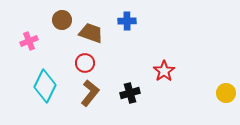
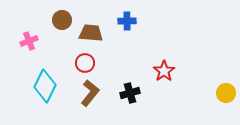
brown trapezoid: rotated 15 degrees counterclockwise
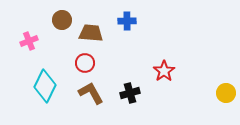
brown L-shape: moved 1 px right; rotated 68 degrees counterclockwise
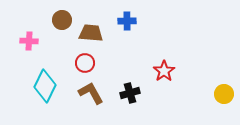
pink cross: rotated 24 degrees clockwise
yellow circle: moved 2 px left, 1 px down
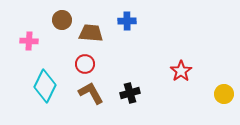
red circle: moved 1 px down
red star: moved 17 px right
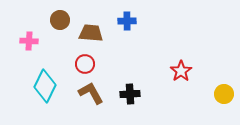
brown circle: moved 2 px left
black cross: moved 1 px down; rotated 12 degrees clockwise
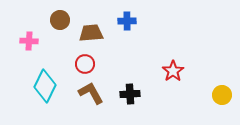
brown trapezoid: rotated 10 degrees counterclockwise
red star: moved 8 px left
yellow circle: moved 2 px left, 1 px down
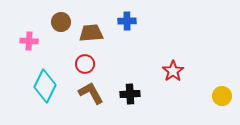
brown circle: moved 1 px right, 2 px down
yellow circle: moved 1 px down
